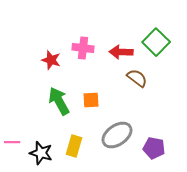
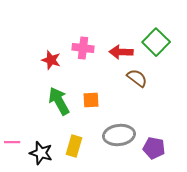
gray ellipse: moved 2 px right; rotated 28 degrees clockwise
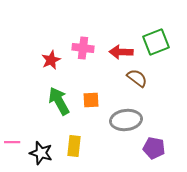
green square: rotated 24 degrees clockwise
red star: rotated 30 degrees clockwise
gray ellipse: moved 7 px right, 15 px up
yellow rectangle: rotated 10 degrees counterclockwise
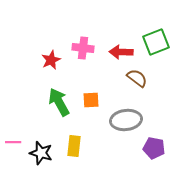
green arrow: moved 1 px down
pink line: moved 1 px right
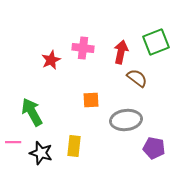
red arrow: rotated 100 degrees clockwise
green arrow: moved 27 px left, 10 px down
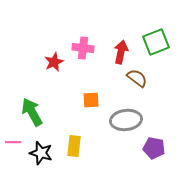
red star: moved 3 px right, 2 px down
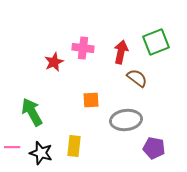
pink line: moved 1 px left, 5 px down
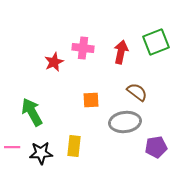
brown semicircle: moved 14 px down
gray ellipse: moved 1 px left, 2 px down
purple pentagon: moved 2 px right, 1 px up; rotated 20 degrees counterclockwise
black star: rotated 20 degrees counterclockwise
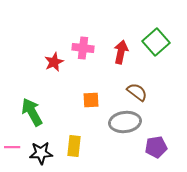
green square: rotated 20 degrees counterclockwise
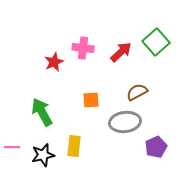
red arrow: rotated 35 degrees clockwise
brown semicircle: rotated 65 degrees counterclockwise
green arrow: moved 10 px right
purple pentagon: rotated 15 degrees counterclockwise
black star: moved 2 px right, 2 px down; rotated 10 degrees counterclockwise
